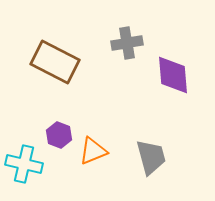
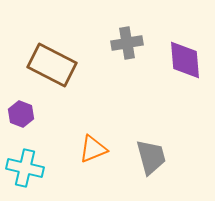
brown rectangle: moved 3 px left, 3 px down
purple diamond: moved 12 px right, 15 px up
purple hexagon: moved 38 px left, 21 px up
orange triangle: moved 2 px up
cyan cross: moved 1 px right, 4 px down
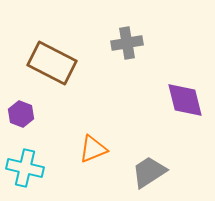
purple diamond: moved 40 px down; rotated 9 degrees counterclockwise
brown rectangle: moved 2 px up
gray trapezoid: moved 2 px left, 15 px down; rotated 108 degrees counterclockwise
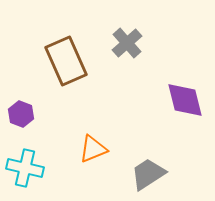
gray cross: rotated 32 degrees counterclockwise
brown rectangle: moved 14 px right, 2 px up; rotated 39 degrees clockwise
gray trapezoid: moved 1 px left, 2 px down
